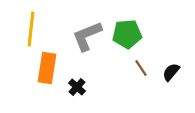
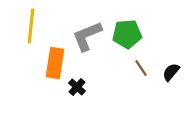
yellow line: moved 3 px up
orange rectangle: moved 8 px right, 5 px up
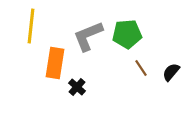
gray L-shape: moved 1 px right
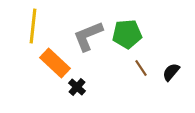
yellow line: moved 2 px right
orange rectangle: rotated 56 degrees counterclockwise
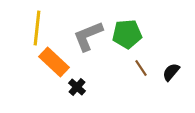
yellow line: moved 4 px right, 2 px down
orange rectangle: moved 1 px left, 1 px up
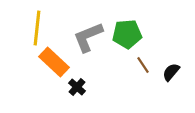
gray L-shape: moved 1 px down
brown line: moved 2 px right, 3 px up
